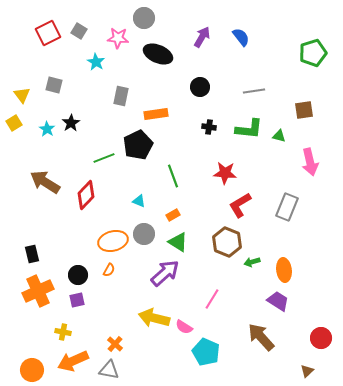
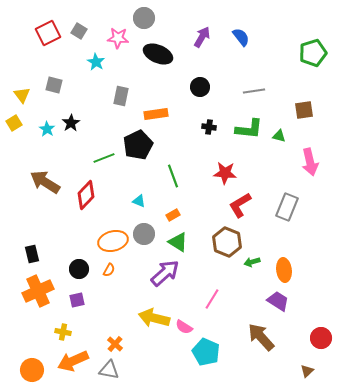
black circle at (78, 275): moved 1 px right, 6 px up
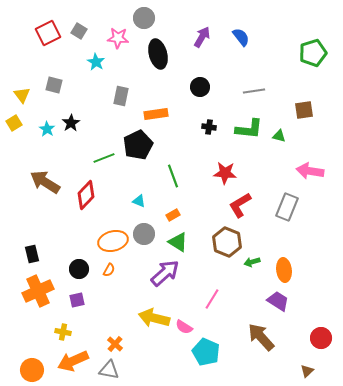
black ellipse at (158, 54): rotated 52 degrees clockwise
pink arrow at (310, 162): moved 9 px down; rotated 112 degrees clockwise
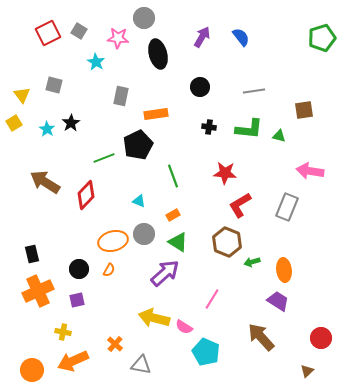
green pentagon at (313, 53): moved 9 px right, 15 px up
gray triangle at (109, 370): moved 32 px right, 5 px up
